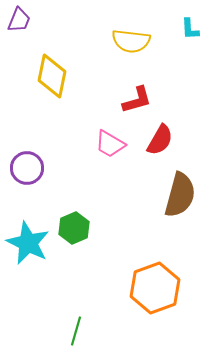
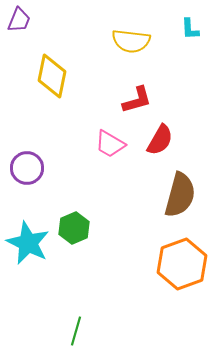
orange hexagon: moved 27 px right, 24 px up
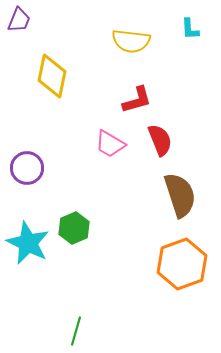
red semicircle: rotated 52 degrees counterclockwise
brown semicircle: rotated 33 degrees counterclockwise
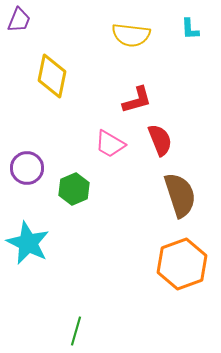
yellow semicircle: moved 6 px up
green hexagon: moved 39 px up
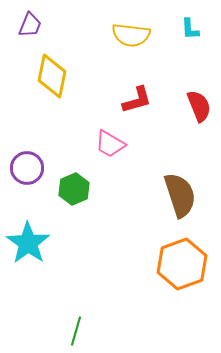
purple trapezoid: moved 11 px right, 5 px down
red semicircle: moved 39 px right, 34 px up
cyan star: rotated 9 degrees clockwise
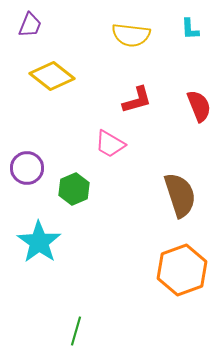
yellow diamond: rotated 63 degrees counterclockwise
cyan star: moved 11 px right, 1 px up
orange hexagon: moved 6 px down
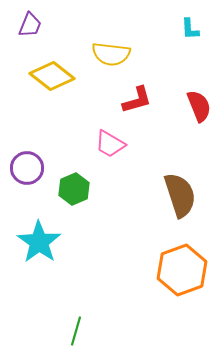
yellow semicircle: moved 20 px left, 19 px down
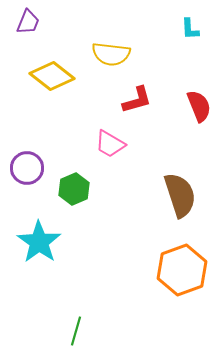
purple trapezoid: moved 2 px left, 3 px up
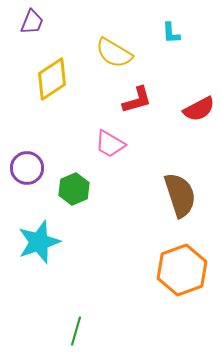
purple trapezoid: moved 4 px right
cyan L-shape: moved 19 px left, 4 px down
yellow semicircle: moved 3 px right, 1 px up; rotated 24 degrees clockwise
yellow diamond: moved 3 px down; rotated 72 degrees counterclockwise
red semicircle: moved 3 px down; rotated 84 degrees clockwise
cyan star: rotated 18 degrees clockwise
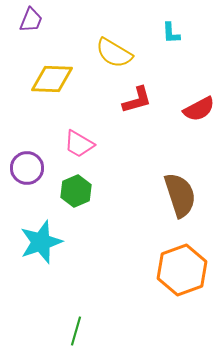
purple trapezoid: moved 1 px left, 2 px up
yellow diamond: rotated 36 degrees clockwise
pink trapezoid: moved 31 px left
green hexagon: moved 2 px right, 2 px down
cyan star: moved 2 px right
